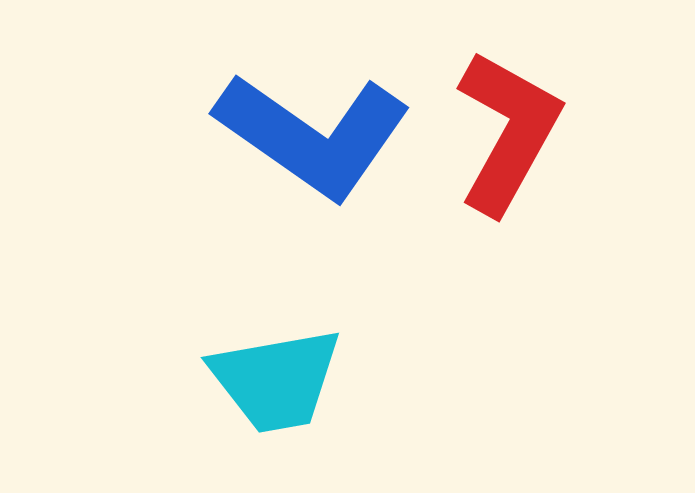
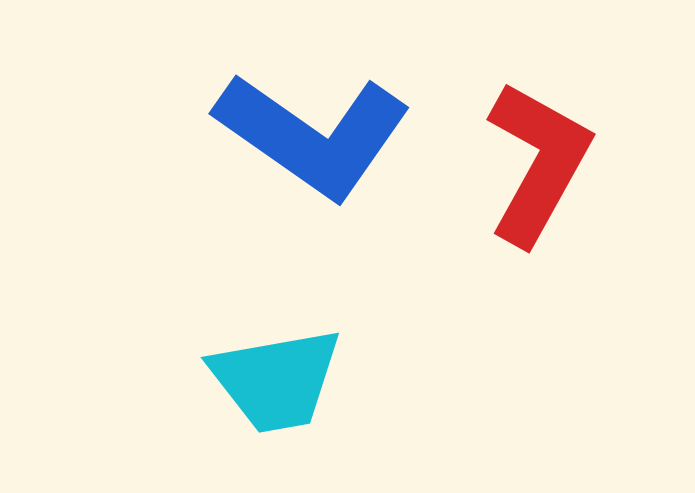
red L-shape: moved 30 px right, 31 px down
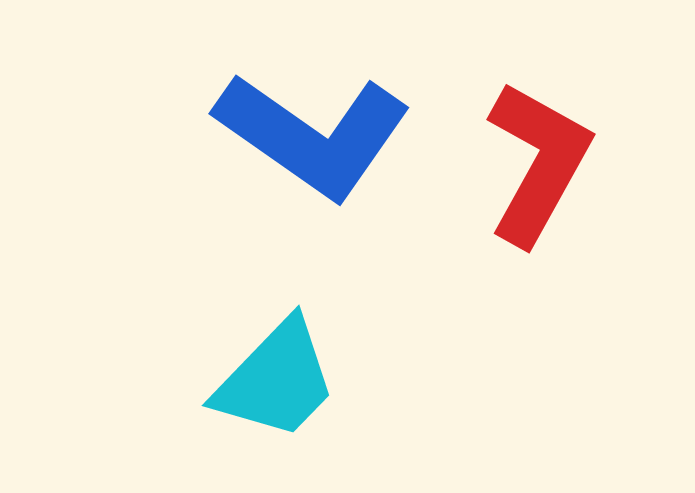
cyan trapezoid: rotated 36 degrees counterclockwise
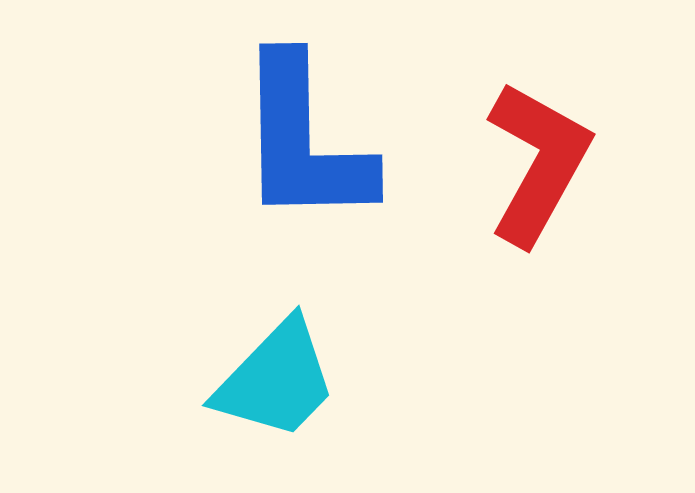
blue L-shape: moved 9 px left, 6 px down; rotated 54 degrees clockwise
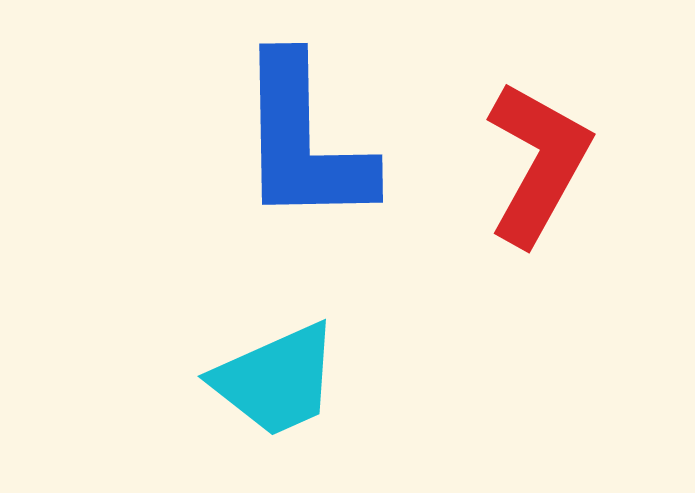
cyan trapezoid: rotated 22 degrees clockwise
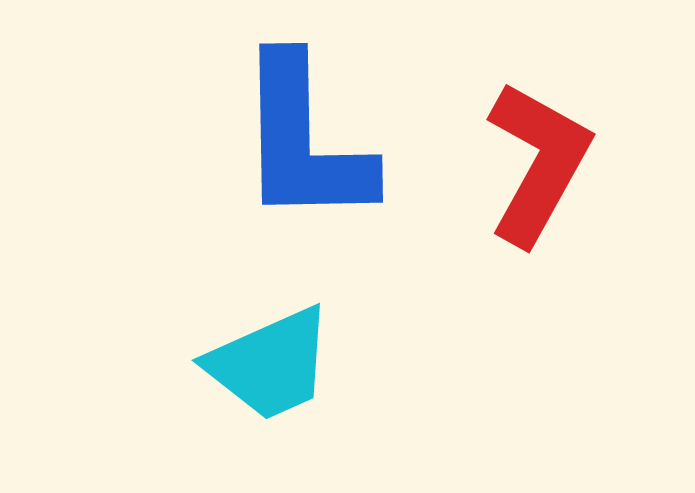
cyan trapezoid: moved 6 px left, 16 px up
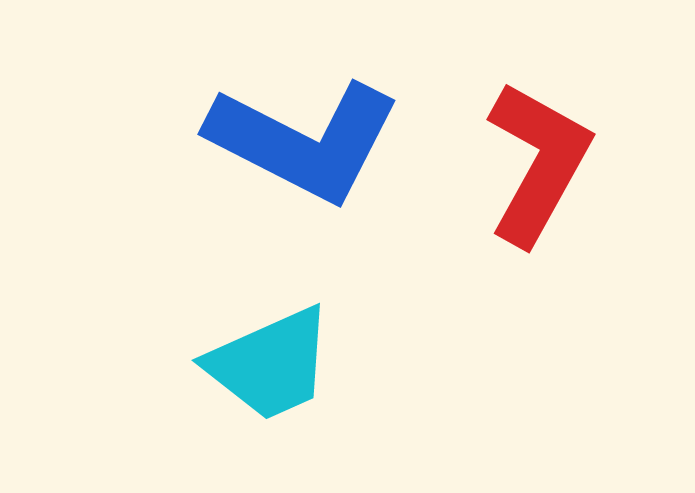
blue L-shape: rotated 62 degrees counterclockwise
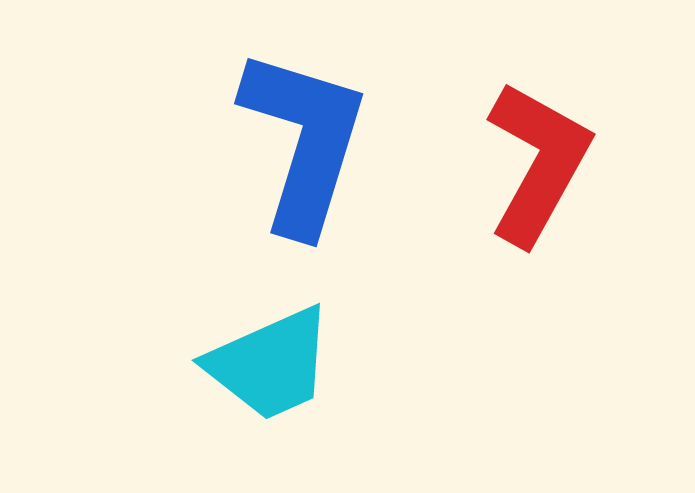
blue L-shape: rotated 100 degrees counterclockwise
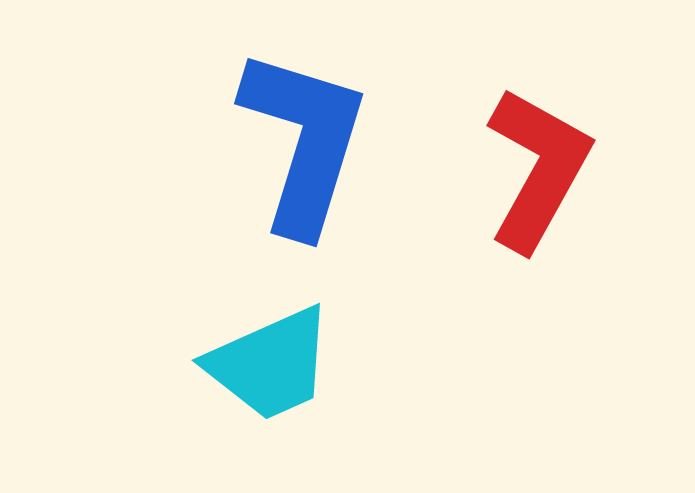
red L-shape: moved 6 px down
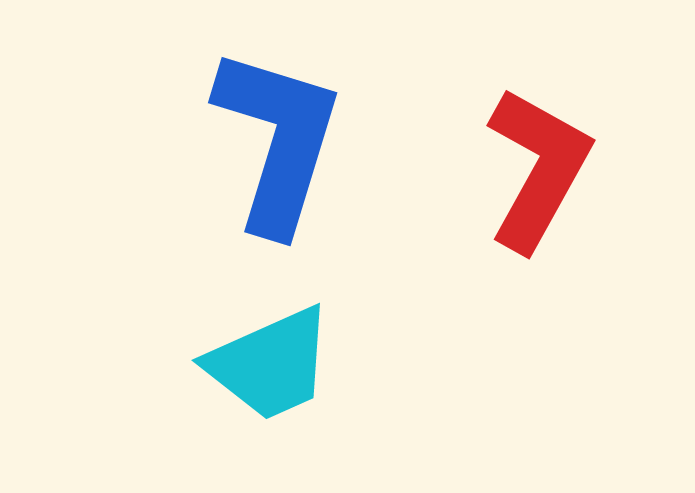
blue L-shape: moved 26 px left, 1 px up
